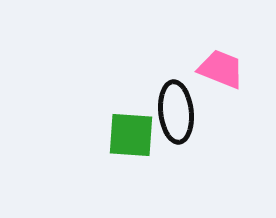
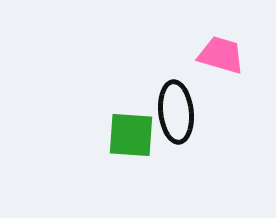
pink trapezoid: moved 14 px up; rotated 6 degrees counterclockwise
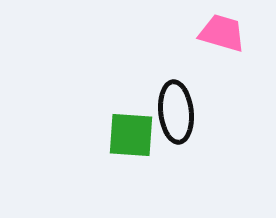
pink trapezoid: moved 1 px right, 22 px up
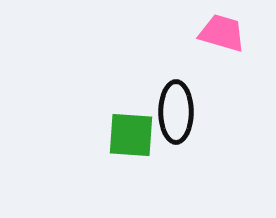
black ellipse: rotated 6 degrees clockwise
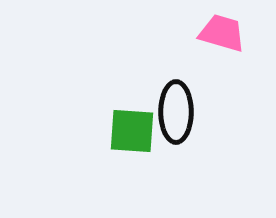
green square: moved 1 px right, 4 px up
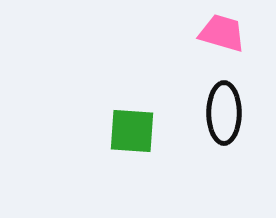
black ellipse: moved 48 px right, 1 px down
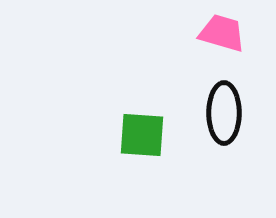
green square: moved 10 px right, 4 px down
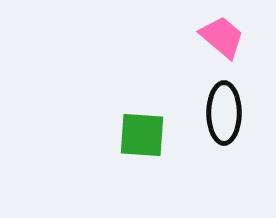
pink trapezoid: moved 4 px down; rotated 24 degrees clockwise
